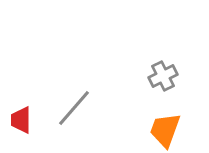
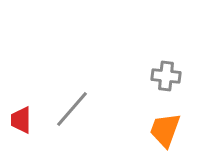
gray cross: moved 3 px right; rotated 32 degrees clockwise
gray line: moved 2 px left, 1 px down
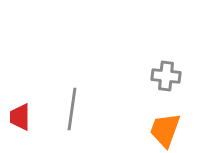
gray line: rotated 33 degrees counterclockwise
red trapezoid: moved 1 px left, 3 px up
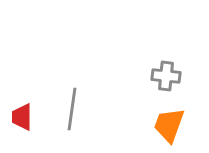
red trapezoid: moved 2 px right
orange trapezoid: moved 4 px right, 5 px up
